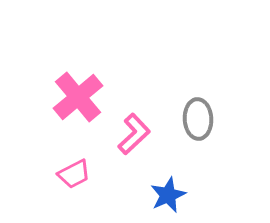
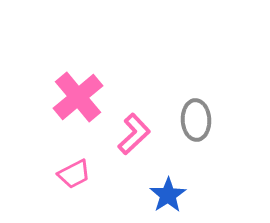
gray ellipse: moved 2 px left, 1 px down
blue star: rotated 9 degrees counterclockwise
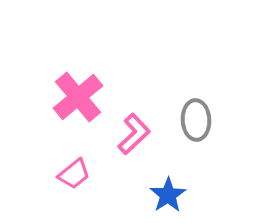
pink trapezoid: rotated 12 degrees counterclockwise
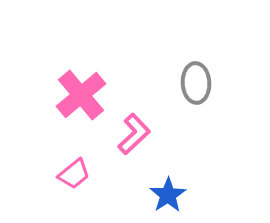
pink cross: moved 3 px right, 2 px up
gray ellipse: moved 37 px up
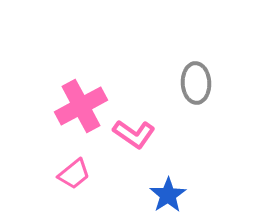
pink cross: moved 11 px down; rotated 12 degrees clockwise
pink L-shape: rotated 78 degrees clockwise
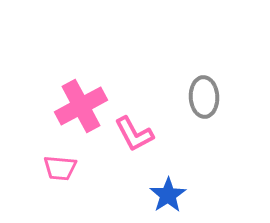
gray ellipse: moved 8 px right, 14 px down
pink L-shape: rotated 27 degrees clockwise
pink trapezoid: moved 14 px left, 6 px up; rotated 44 degrees clockwise
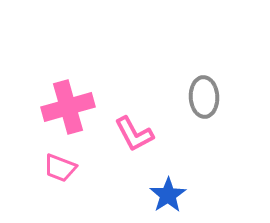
pink cross: moved 13 px left, 1 px down; rotated 12 degrees clockwise
pink trapezoid: rotated 16 degrees clockwise
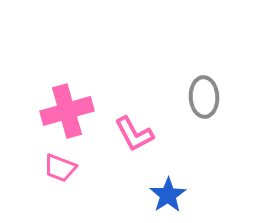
pink cross: moved 1 px left, 4 px down
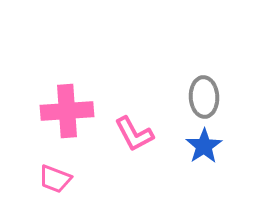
pink cross: rotated 12 degrees clockwise
pink trapezoid: moved 5 px left, 11 px down
blue star: moved 36 px right, 49 px up
